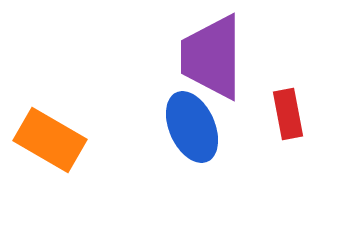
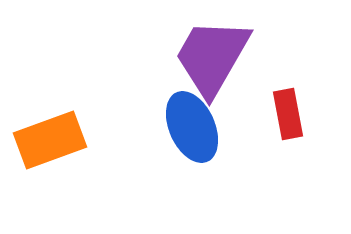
purple trapezoid: rotated 30 degrees clockwise
orange rectangle: rotated 50 degrees counterclockwise
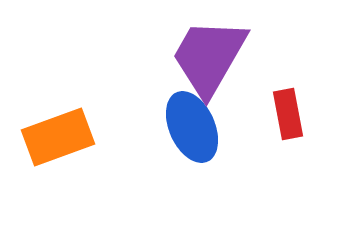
purple trapezoid: moved 3 px left
orange rectangle: moved 8 px right, 3 px up
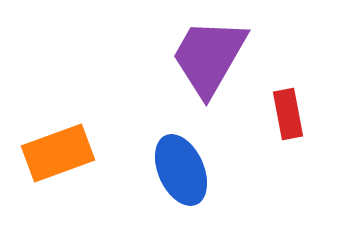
blue ellipse: moved 11 px left, 43 px down
orange rectangle: moved 16 px down
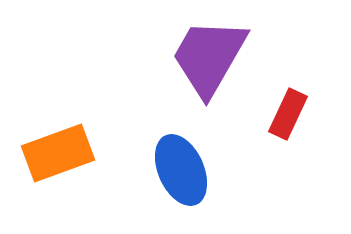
red rectangle: rotated 36 degrees clockwise
